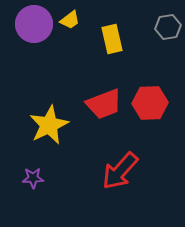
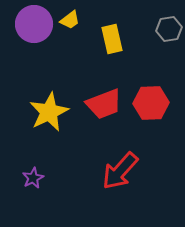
gray hexagon: moved 1 px right, 2 px down
red hexagon: moved 1 px right
yellow star: moved 13 px up
purple star: rotated 25 degrees counterclockwise
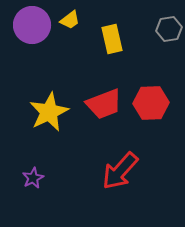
purple circle: moved 2 px left, 1 px down
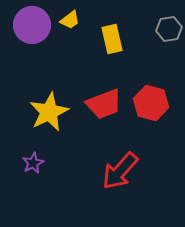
red hexagon: rotated 16 degrees clockwise
purple star: moved 15 px up
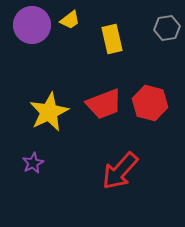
gray hexagon: moved 2 px left, 1 px up
red hexagon: moved 1 px left
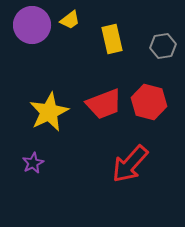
gray hexagon: moved 4 px left, 18 px down
red hexagon: moved 1 px left, 1 px up
red arrow: moved 10 px right, 7 px up
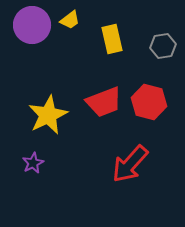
red trapezoid: moved 2 px up
yellow star: moved 1 px left, 3 px down
